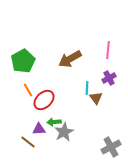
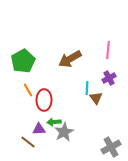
red ellipse: rotated 45 degrees counterclockwise
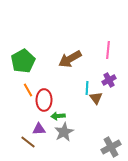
purple cross: moved 2 px down
green arrow: moved 4 px right, 6 px up
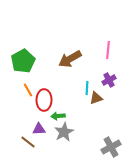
brown triangle: rotated 48 degrees clockwise
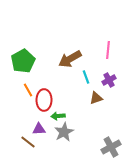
cyan line: moved 1 px left, 11 px up; rotated 24 degrees counterclockwise
